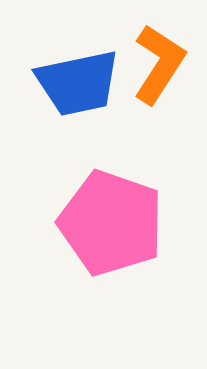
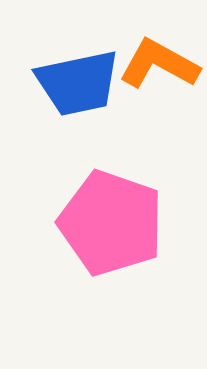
orange L-shape: rotated 94 degrees counterclockwise
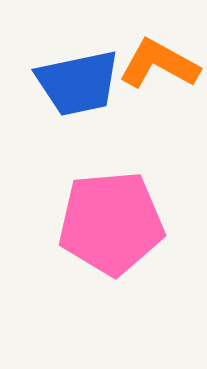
pink pentagon: rotated 24 degrees counterclockwise
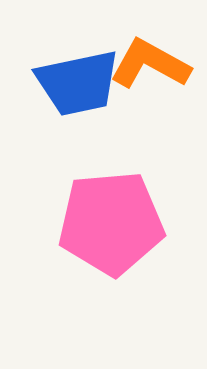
orange L-shape: moved 9 px left
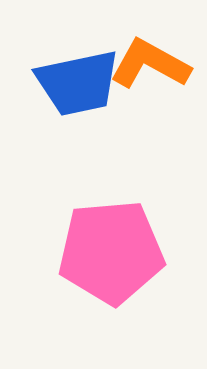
pink pentagon: moved 29 px down
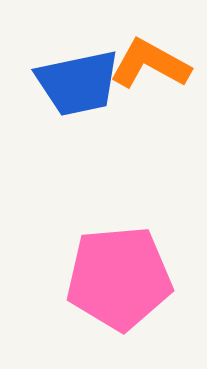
pink pentagon: moved 8 px right, 26 px down
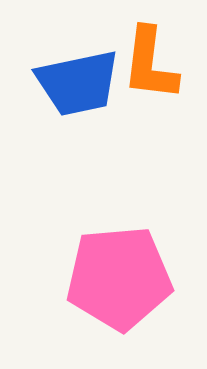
orange L-shape: rotated 112 degrees counterclockwise
